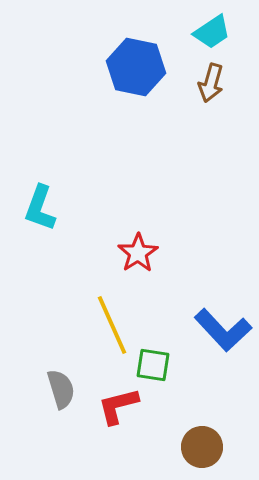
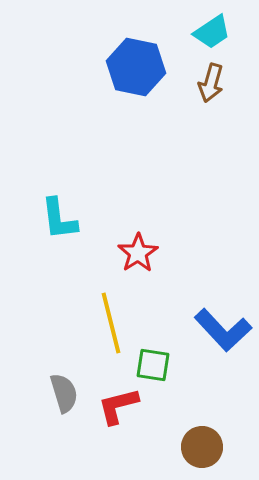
cyan L-shape: moved 19 px right, 11 px down; rotated 27 degrees counterclockwise
yellow line: moved 1 px left, 2 px up; rotated 10 degrees clockwise
gray semicircle: moved 3 px right, 4 px down
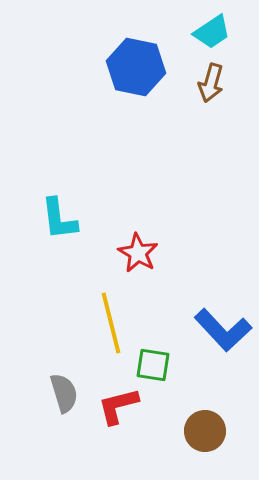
red star: rotated 9 degrees counterclockwise
brown circle: moved 3 px right, 16 px up
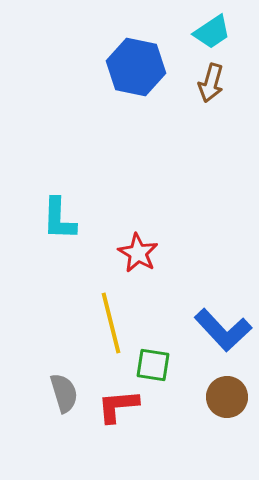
cyan L-shape: rotated 9 degrees clockwise
red L-shape: rotated 9 degrees clockwise
brown circle: moved 22 px right, 34 px up
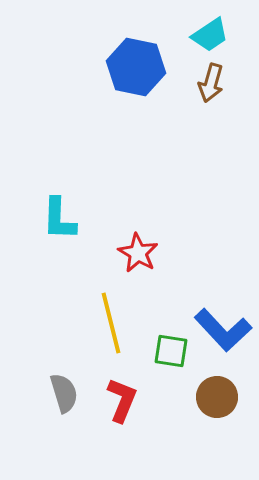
cyan trapezoid: moved 2 px left, 3 px down
green square: moved 18 px right, 14 px up
brown circle: moved 10 px left
red L-shape: moved 4 px right, 6 px up; rotated 117 degrees clockwise
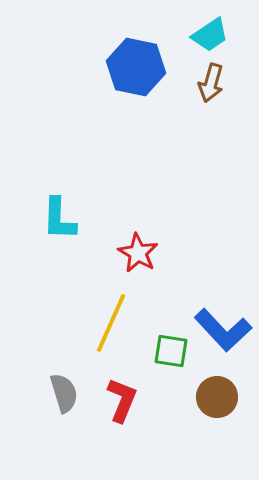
yellow line: rotated 38 degrees clockwise
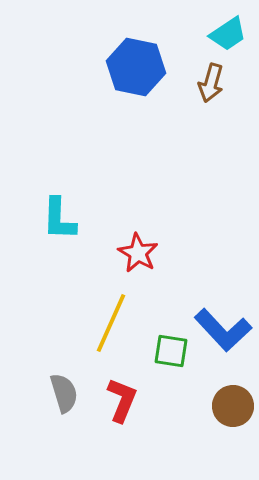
cyan trapezoid: moved 18 px right, 1 px up
brown circle: moved 16 px right, 9 px down
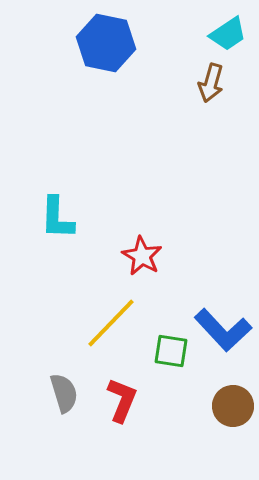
blue hexagon: moved 30 px left, 24 px up
cyan L-shape: moved 2 px left, 1 px up
red star: moved 4 px right, 3 px down
yellow line: rotated 20 degrees clockwise
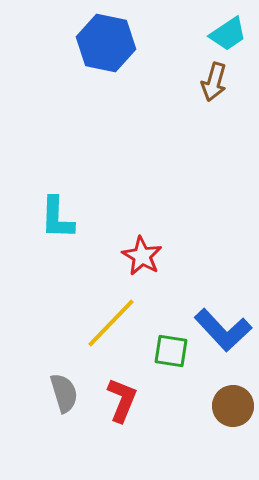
brown arrow: moved 3 px right, 1 px up
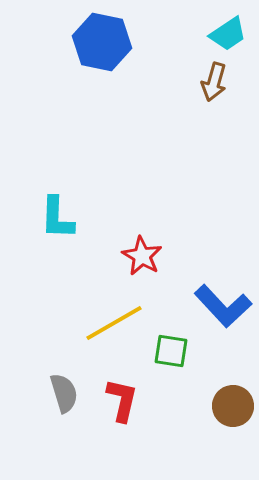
blue hexagon: moved 4 px left, 1 px up
yellow line: moved 3 px right; rotated 16 degrees clockwise
blue L-shape: moved 24 px up
red L-shape: rotated 9 degrees counterclockwise
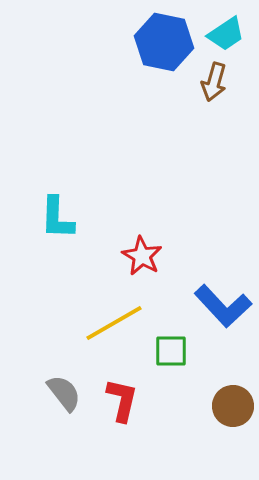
cyan trapezoid: moved 2 px left
blue hexagon: moved 62 px right
green square: rotated 9 degrees counterclockwise
gray semicircle: rotated 21 degrees counterclockwise
